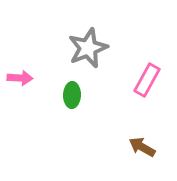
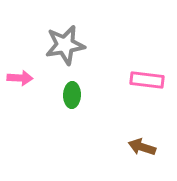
gray star: moved 23 px left, 3 px up; rotated 12 degrees clockwise
pink rectangle: rotated 68 degrees clockwise
brown arrow: rotated 12 degrees counterclockwise
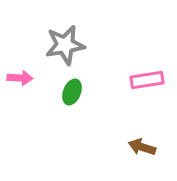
pink rectangle: rotated 16 degrees counterclockwise
green ellipse: moved 3 px up; rotated 20 degrees clockwise
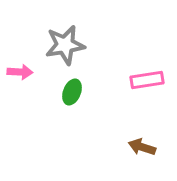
pink arrow: moved 6 px up
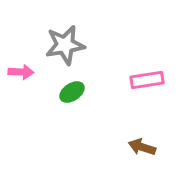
pink arrow: moved 1 px right
green ellipse: rotated 35 degrees clockwise
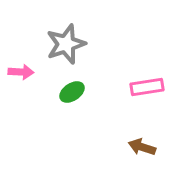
gray star: moved 1 px right, 1 px up; rotated 9 degrees counterclockwise
pink rectangle: moved 7 px down
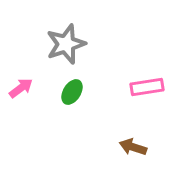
pink arrow: moved 16 px down; rotated 40 degrees counterclockwise
green ellipse: rotated 25 degrees counterclockwise
brown arrow: moved 9 px left
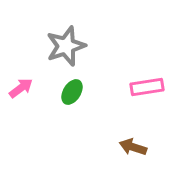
gray star: moved 2 px down
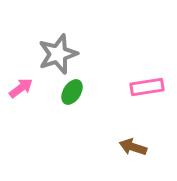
gray star: moved 8 px left, 8 px down
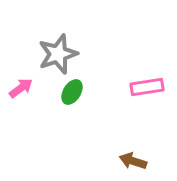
brown arrow: moved 14 px down
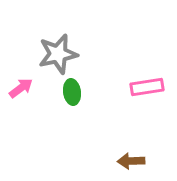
gray star: rotated 6 degrees clockwise
green ellipse: rotated 40 degrees counterclockwise
brown arrow: moved 2 px left; rotated 20 degrees counterclockwise
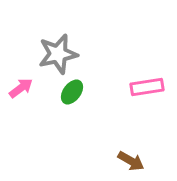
green ellipse: rotated 45 degrees clockwise
brown arrow: rotated 148 degrees counterclockwise
